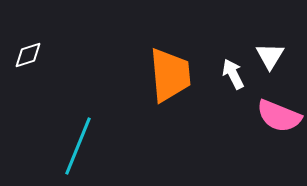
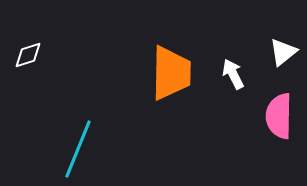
white triangle: moved 13 px right, 4 px up; rotated 20 degrees clockwise
orange trapezoid: moved 1 px right, 2 px up; rotated 6 degrees clockwise
pink semicircle: rotated 69 degrees clockwise
cyan line: moved 3 px down
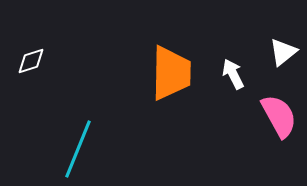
white diamond: moved 3 px right, 6 px down
pink semicircle: rotated 150 degrees clockwise
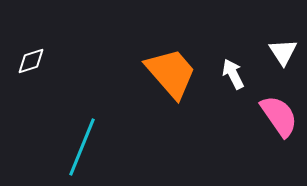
white triangle: rotated 24 degrees counterclockwise
orange trapezoid: rotated 42 degrees counterclockwise
pink semicircle: rotated 6 degrees counterclockwise
cyan line: moved 4 px right, 2 px up
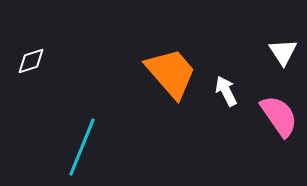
white arrow: moved 7 px left, 17 px down
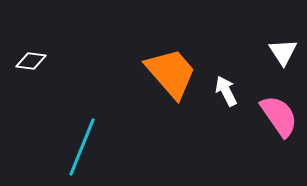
white diamond: rotated 24 degrees clockwise
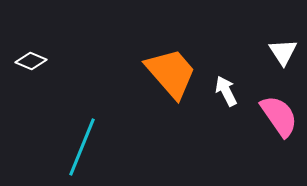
white diamond: rotated 16 degrees clockwise
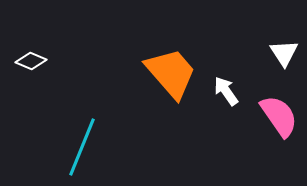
white triangle: moved 1 px right, 1 px down
white arrow: rotated 8 degrees counterclockwise
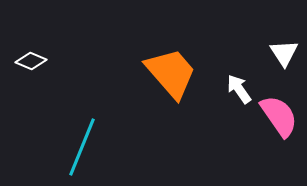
white arrow: moved 13 px right, 2 px up
